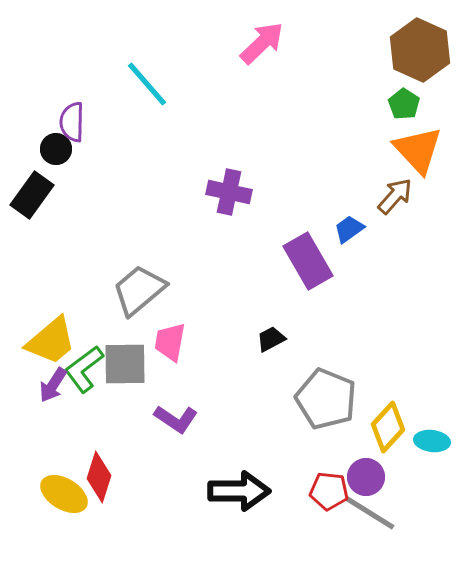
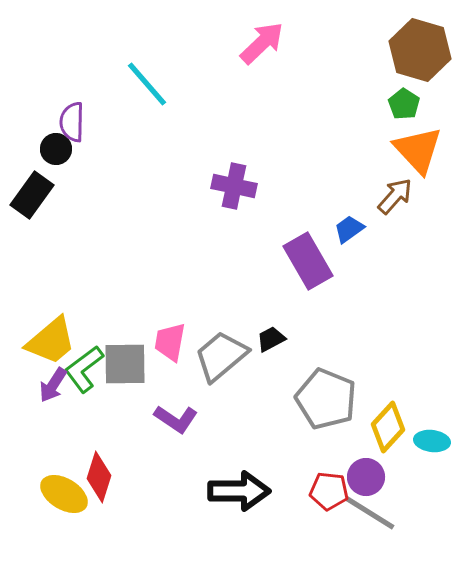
brown hexagon: rotated 8 degrees counterclockwise
purple cross: moved 5 px right, 6 px up
gray trapezoid: moved 82 px right, 66 px down
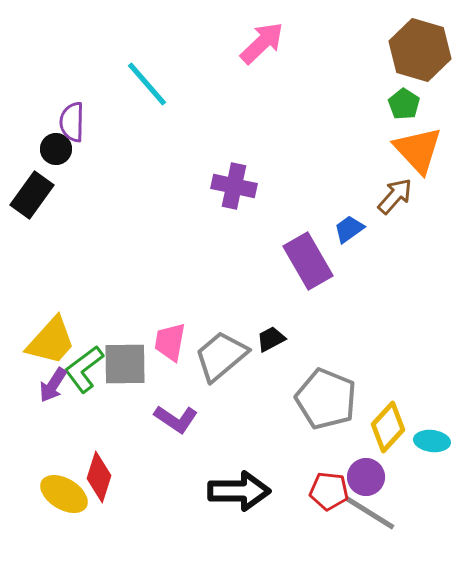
yellow trapezoid: rotated 8 degrees counterclockwise
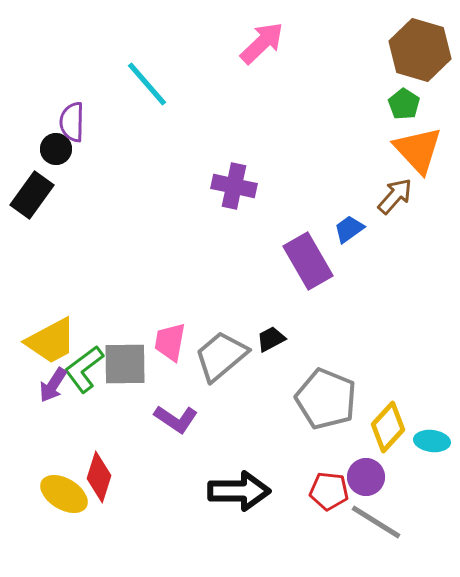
yellow trapezoid: rotated 20 degrees clockwise
gray line: moved 6 px right, 9 px down
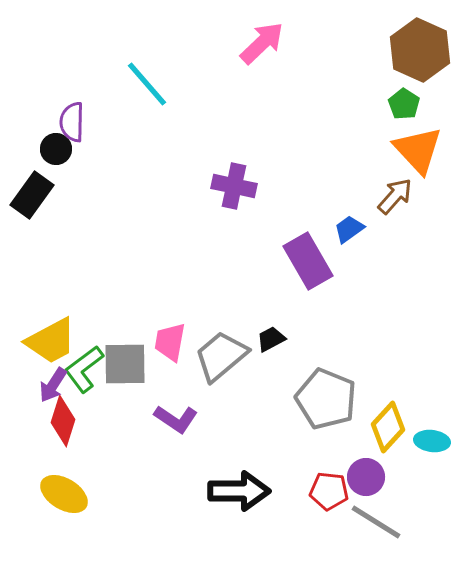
brown hexagon: rotated 8 degrees clockwise
red diamond: moved 36 px left, 56 px up
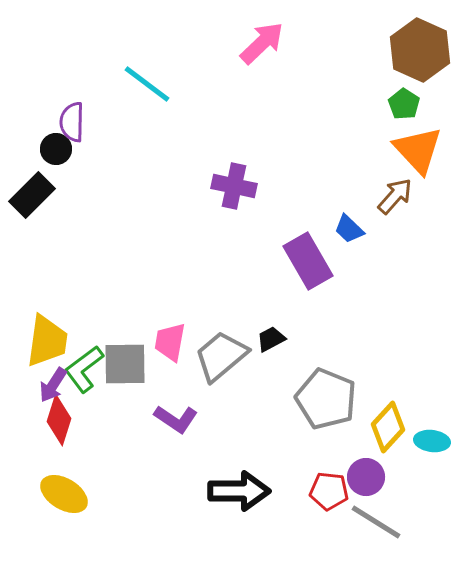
cyan line: rotated 12 degrees counterclockwise
black rectangle: rotated 9 degrees clockwise
blue trapezoid: rotated 100 degrees counterclockwise
yellow trapezoid: moved 4 px left; rotated 54 degrees counterclockwise
red diamond: moved 4 px left, 1 px up
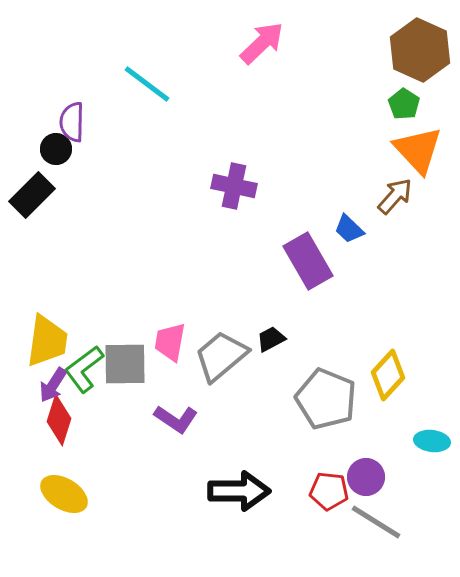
yellow diamond: moved 52 px up
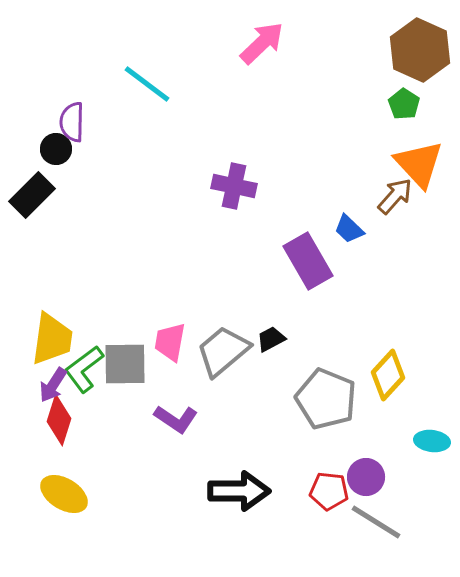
orange triangle: moved 1 px right, 14 px down
yellow trapezoid: moved 5 px right, 2 px up
gray trapezoid: moved 2 px right, 5 px up
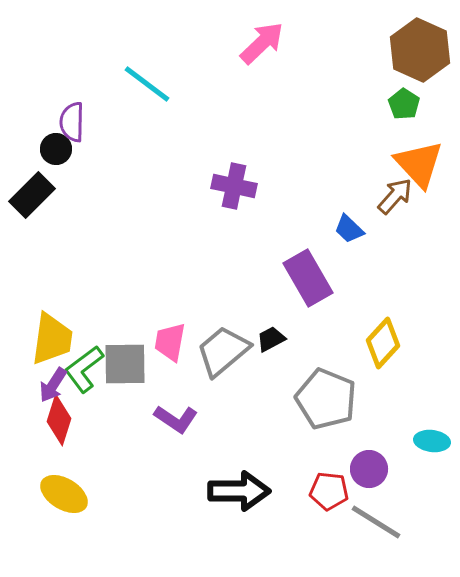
purple rectangle: moved 17 px down
yellow diamond: moved 5 px left, 32 px up
purple circle: moved 3 px right, 8 px up
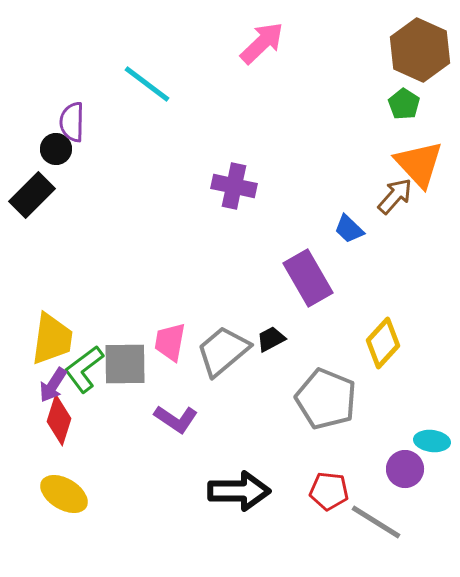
purple circle: moved 36 px right
